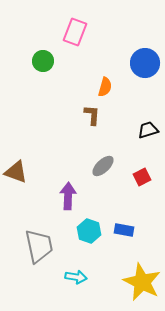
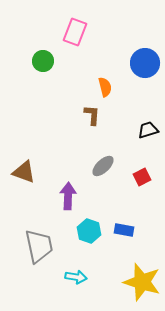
orange semicircle: rotated 30 degrees counterclockwise
brown triangle: moved 8 px right
yellow star: rotated 9 degrees counterclockwise
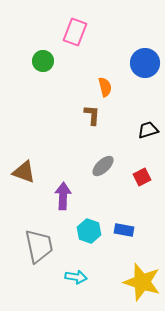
purple arrow: moved 5 px left
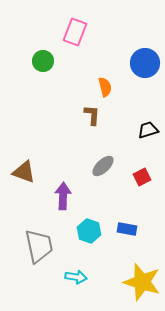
blue rectangle: moved 3 px right, 1 px up
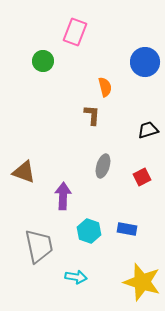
blue circle: moved 1 px up
gray ellipse: rotated 30 degrees counterclockwise
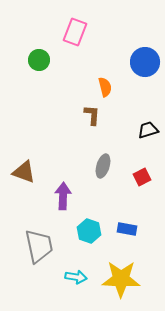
green circle: moved 4 px left, 1 px up
yellow star: moved 21 px left, 3 px up; rotated 15 degrees counterclockwise
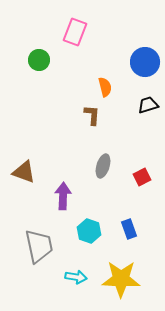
black trapezoid: moved 25 px up
blue rectangle: moved 2 px right; rotated 60 degrees clockwise
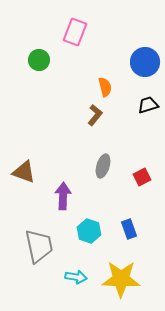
brown L-shape: moved 3 px right; rotated 35 degrees clockwise
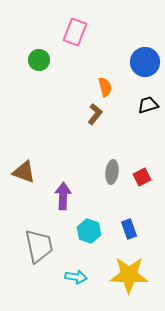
brown L-shape: moved 1 px up
gray ellipse: moved 9 px right, 6 px down; rotated 10 degrees counterclockwise
yellow star: moved 8 px right, 4 px up
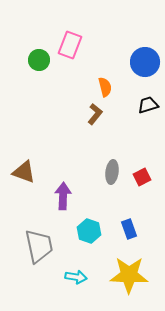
pink rectangle: moved 5 px left, 13 px down
